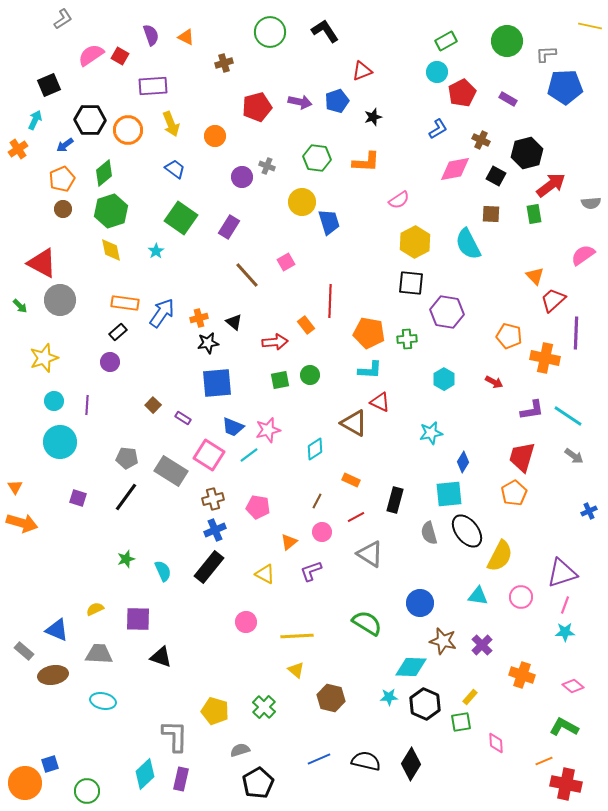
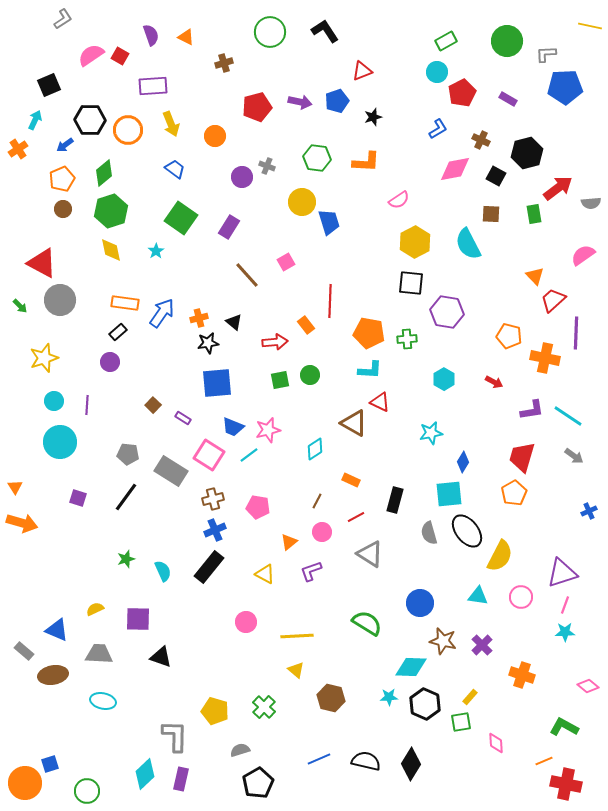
red arrow at (551, 185): moved 7 px right, 3 px down
gray pentagon at (127, 458): moved 1 px right, 4 px up
pink diamond at (573, 686): moved 15 px right
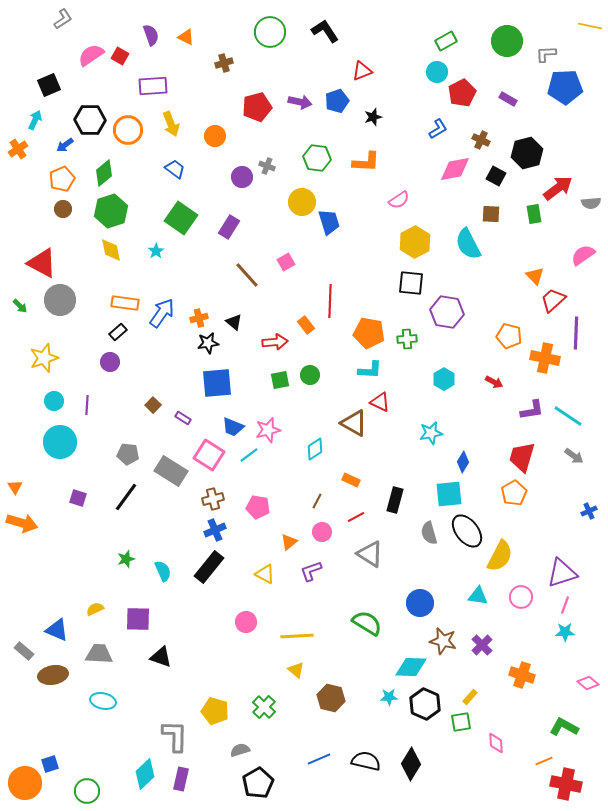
pink diamond at (588, 686): moved 3 px up
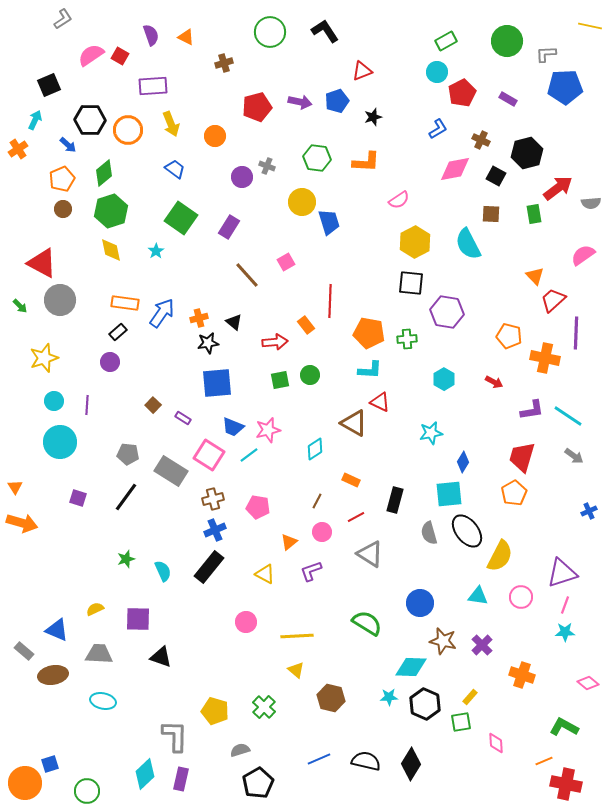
blue arrow at (65, 145): moved 3 px right; rotated 102 degrees counterclockwise
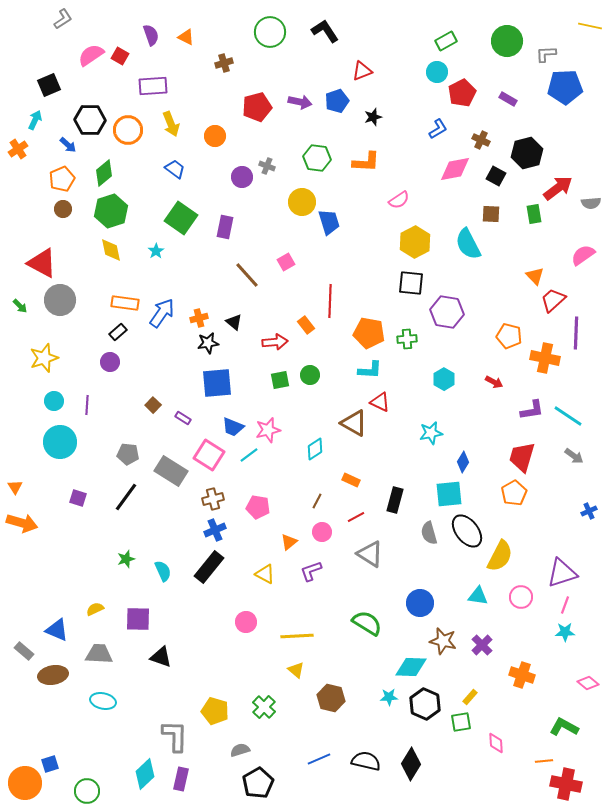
purple rectangle at (229, 227): moved 4 px left; rotated 20 degrees counterclockwise
orange line at (544, 761): rotated 18 degrees clockwise
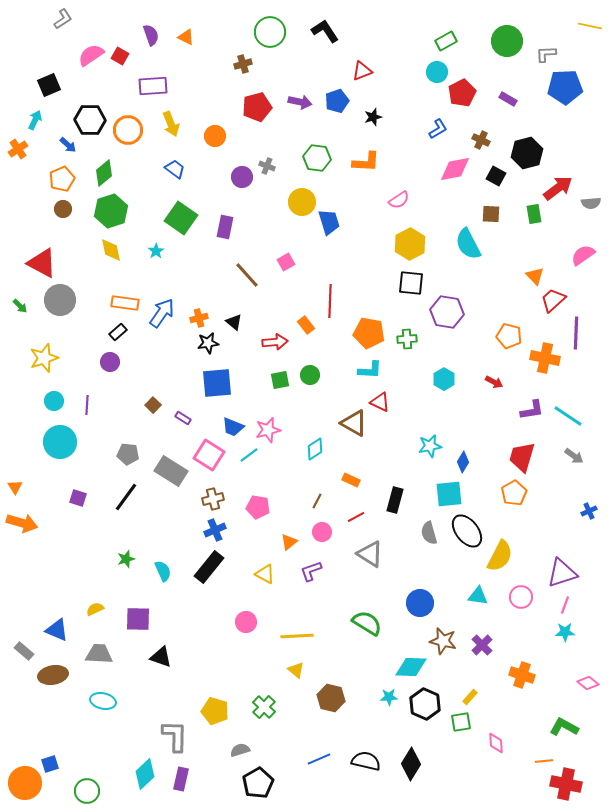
brown cross at (224, 63): moved 19 px right, 1 px down
yellow hexagon at (415, 242): moved 5 px left, 2 px down
cyan star at (431, 433): moved 1 px left, 13 px down
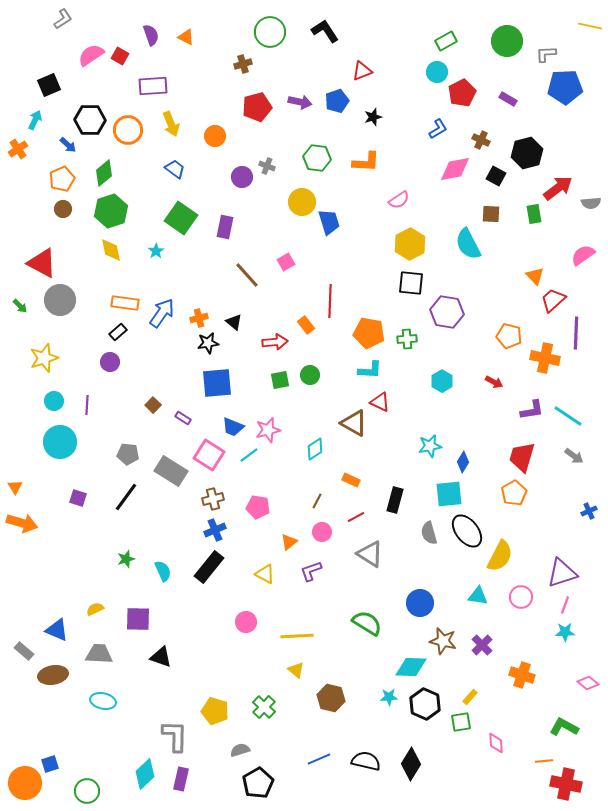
cyan hexagon at (444, 379): moved 2 px left, 2 px down
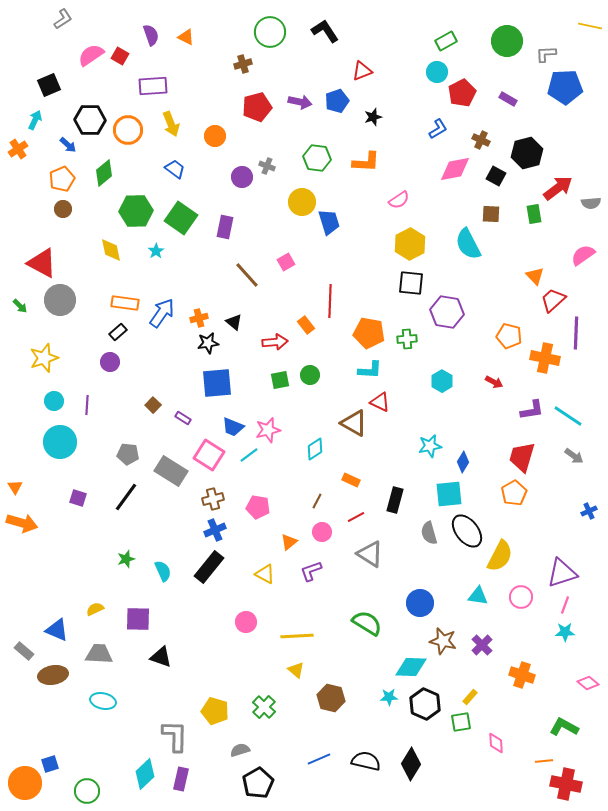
green hexagon at (111, 211): moved 25 px right; rotated 16 degrees clockwise
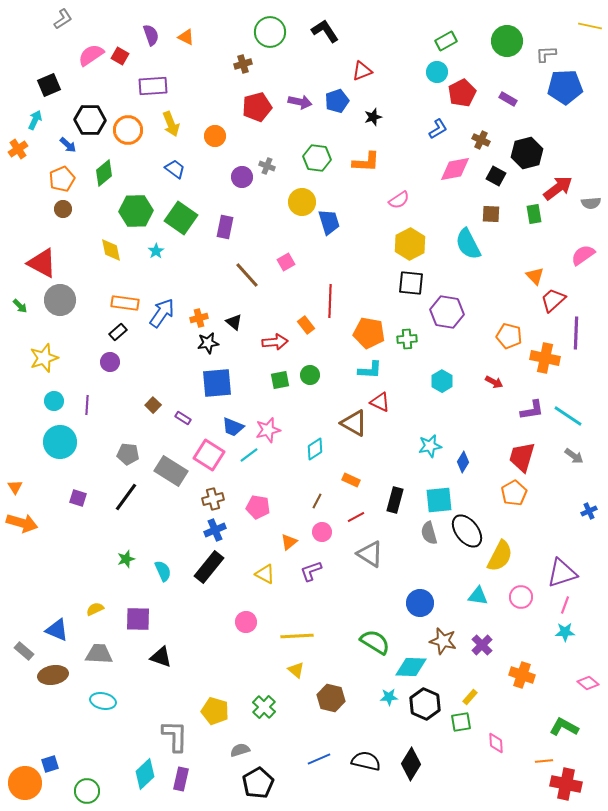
cyan square at (449, 494): moved 10 px left, 6 px down
green semicircle at (367, 623): moved 8 px right, 19 px down
